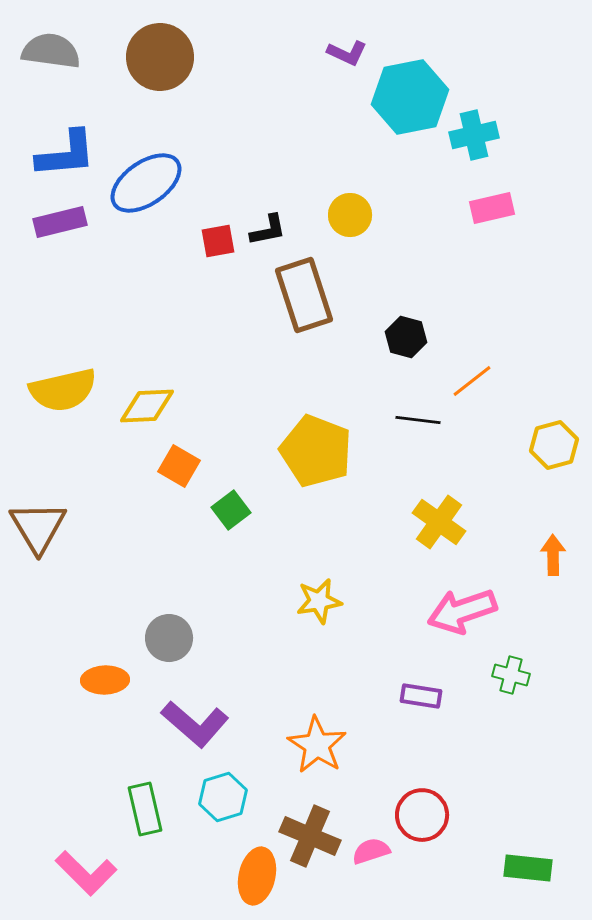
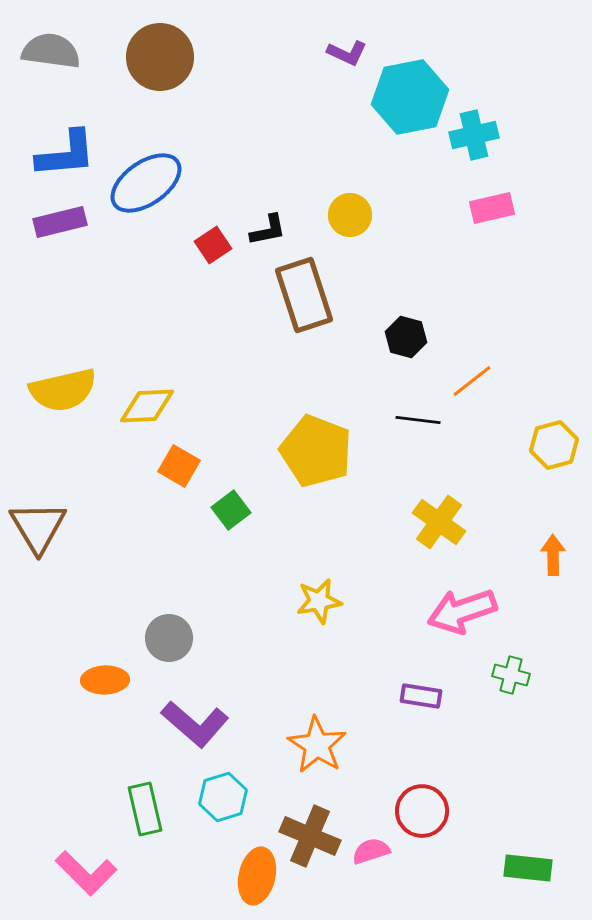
red square at (218, 241): moved 5 px left, 4 px down; rotated 24 degrees counterclockwise
red circle at (422, 815): moved 4 px up
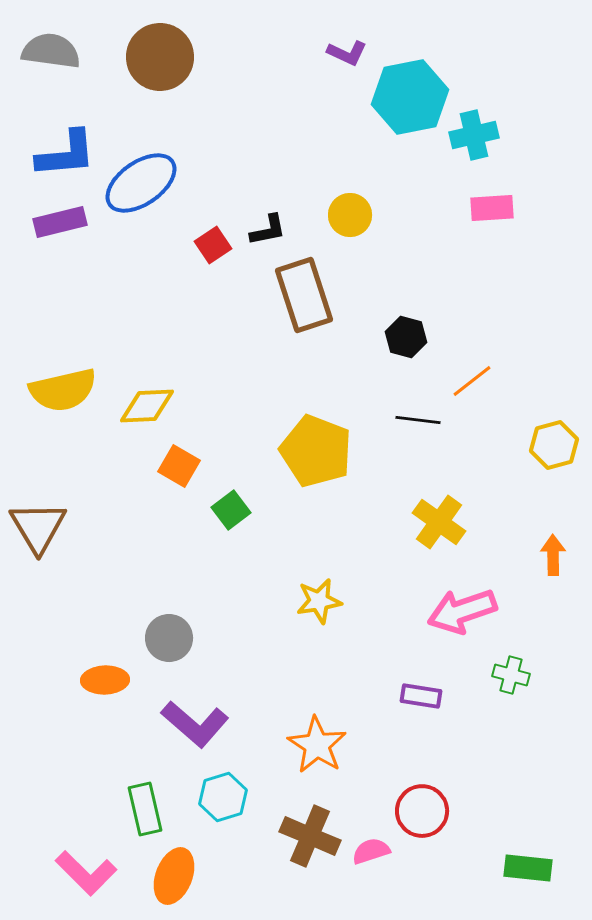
blue ellipse at (146, 183): moved 5 px left
pink rectangle at (492, 208): rotated 9 degrees clockwise
orange ellipse at (257, 876): moved 83 px left; rotated 8 degrees clockwise
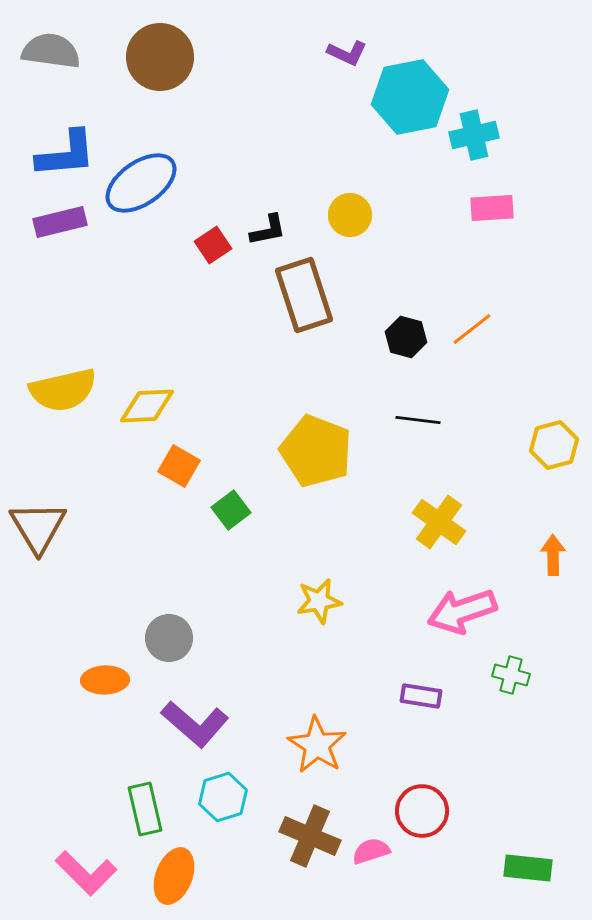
orange line at (472, 381): moved 52 px up
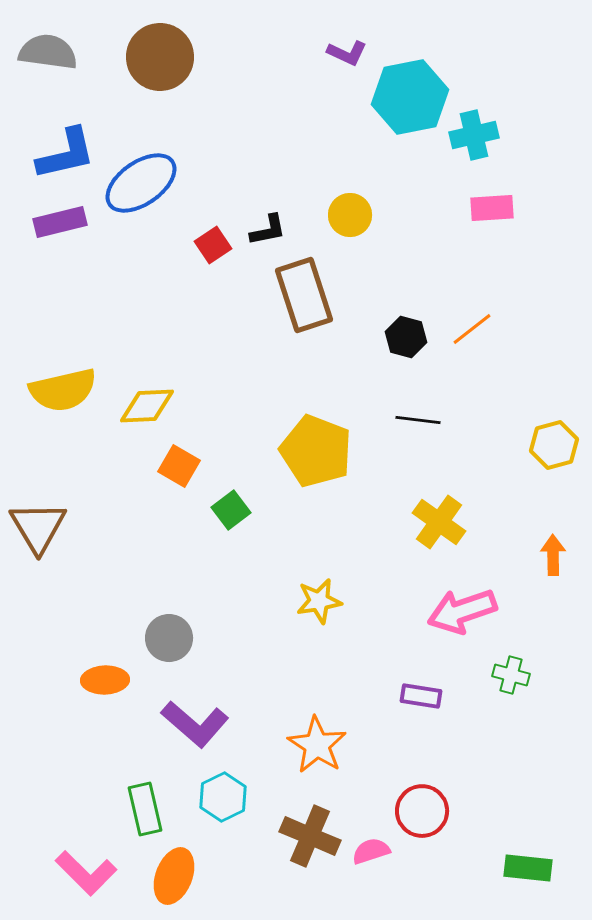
gray semicircle at (51, 51): moved 3 px left, 1 px down
blue L-shape at (66, 154): rotated 8 degrees counterclockwise
cyan hexagon at (223, 797): rotated 9 degrees counterclockwise
